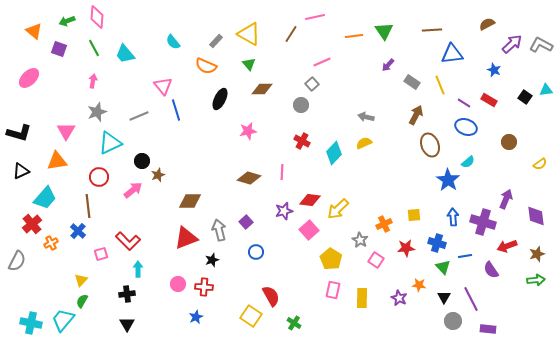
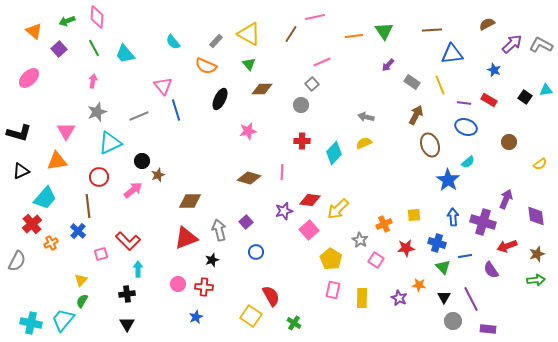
purple square at (59, 49): rotated 28 degrees clockwise
purple line at (464, 103): rotated 24 degrees counterclockwise
red cross at (302, 141): rotated 28 degrees counterclockwise
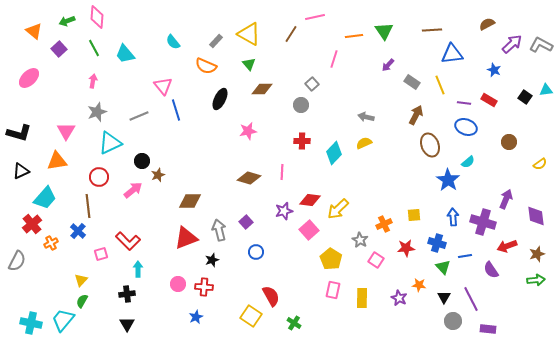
pink line at (322, 62): moved 12 px right, 3 px up; rotated 48 degrees counterclockwise
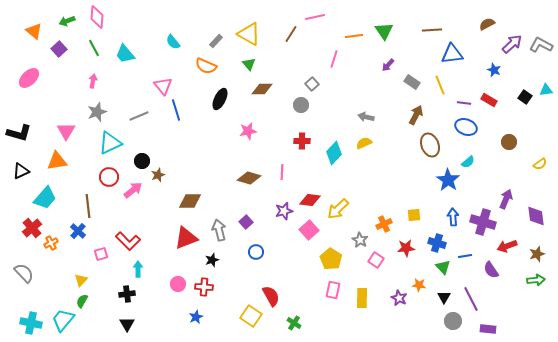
red circle at (99, 177): moved 10 px right
red cross at (32, 224): moved 4 px down
gray semicircle at (17, 261): moved 7 px right, 12 px down; rotated 70 degrees counterclockwise
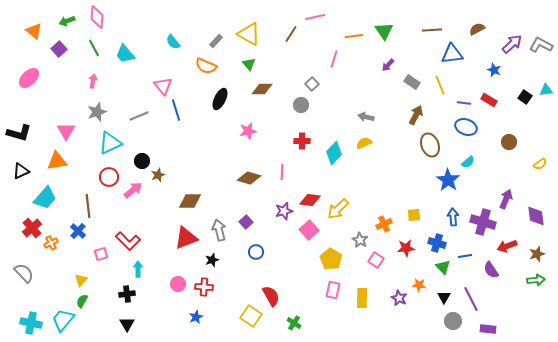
brown semicircle at (487, 24): moved 10 px left, 5 px down
